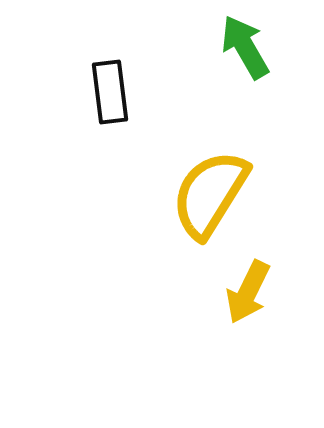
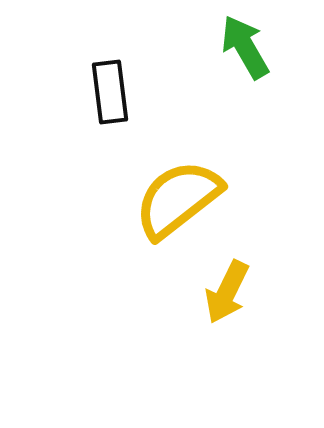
yellow semicircle: moved 32 px left, 5 px down; rotated 20 degrees clockwise
yellow arrow: moved 21 px left
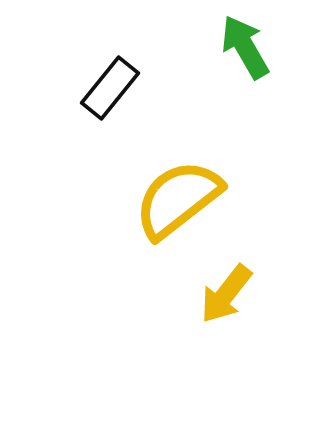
black rectangle: moved 4 px up; rotated 46 degrees clockwise
yellow arrow: moved 1 px left, 2 px down; rotated 12 degrees clockwise
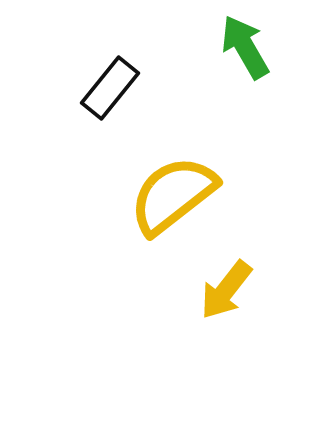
yellow semicircle: moved 5 px left, 4 px up
yellow arrow: moved 4 px up
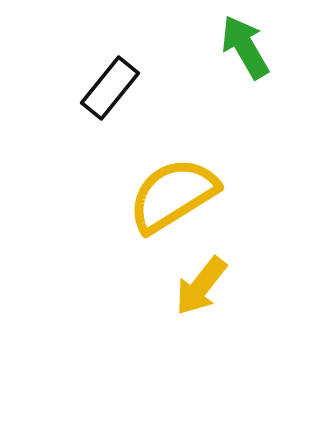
yellow semicircle: rotated 6 degrees clockwise
yellow arrow: moved 25 px left, 4 px up
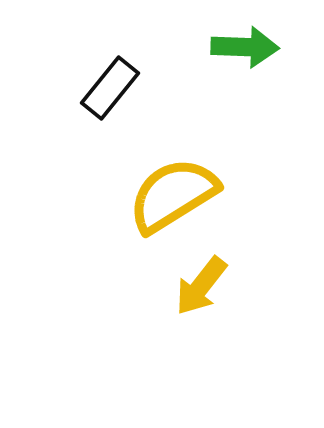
green arrow: rotated 122 degrees clockwise
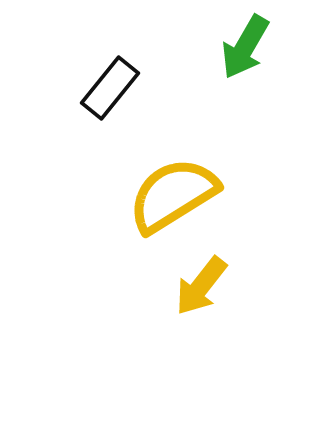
green arrow: rotated 118 degrees clockwise
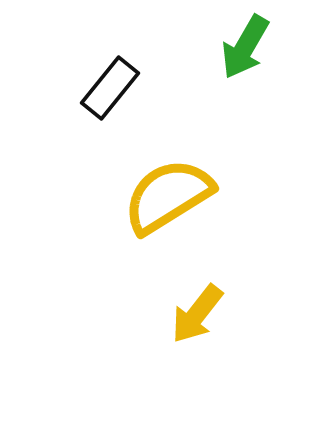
yellow semicircle: moved 5 px left, 1 px down
yellow arrow: moved 4 px left, 28 px down
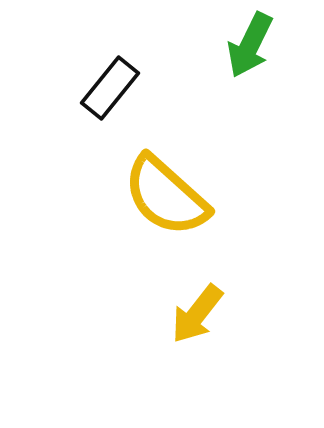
green arrow: moved 5 px right, 2 px up; rotated 4 degrees counterclockwise
yellow semicircle: moved 2 px left; rotated 106 degrees counterclockwise
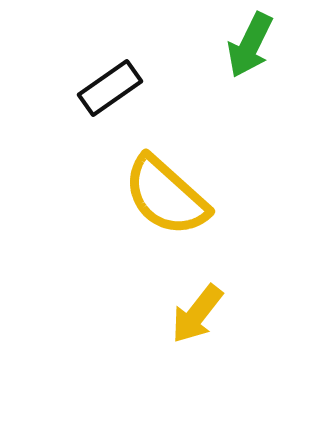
black rectangle: rotated 16 degrees clockwise
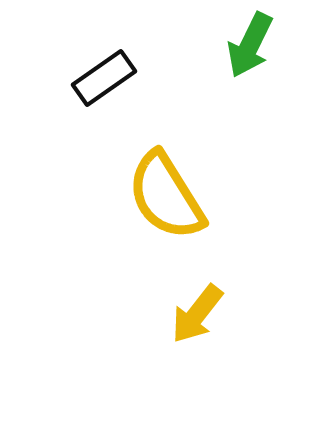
black rectangle: moved 6 px left, 10 px up
yellow semicircle: rotated 16 degrees clockwise
